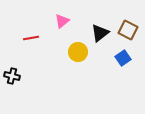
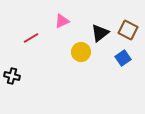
pink triangle: rotated 14 degrees clockwise
red line: rotated 21 degrees counterclockwise
yellow circle: moved 3 px right
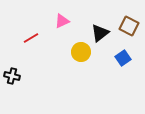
brown square: moved 1 px right, 4 px up
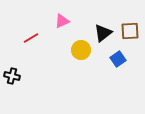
brown square: moved 1 px right, 5 px down; rotated 30 degrees counterclockwise
black triangle: moved 3 px right
yellow circle: moved 2 px up
blue square: moved 5 px left, 1 px down
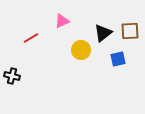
blue square: rotated 21 degrees clockwise
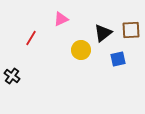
pink triangle: moved 1 px left, 2 px up
brown square: moved 1 px right, 1 px up
red line: rotated 28 degrees counterclockwise
black cross: rotated 21 degrees clockwise
